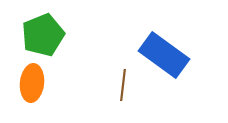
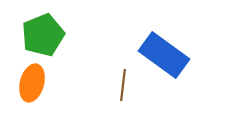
orange ellipse: rotated 9 degrees clockwise
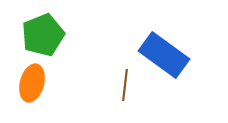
brown line: moved 2 px right
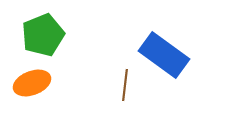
orange ellipse: rotated 54 degrees clockwise
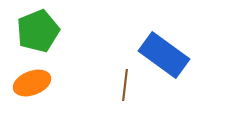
green pentagon: moved 5 px left, 4 px up
